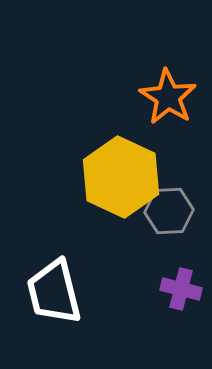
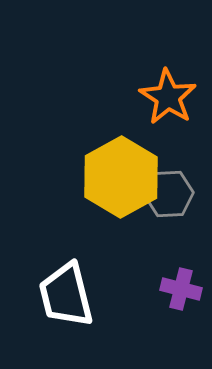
yellow hexagon: rotated 6 degrees clockwise
gray hexagon: moved 17 px up
white trapezoid: moved 12 px right, 3 px down
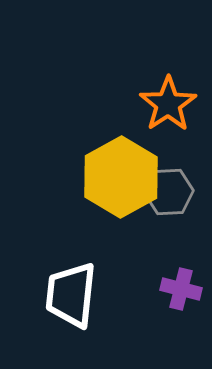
orange star: moved 7 px down; rotated 6 degrees clockwise
gray hexagon: moved 2 px up
white trapezoid: moved 5 px right; rotated 20 degrees clockwise
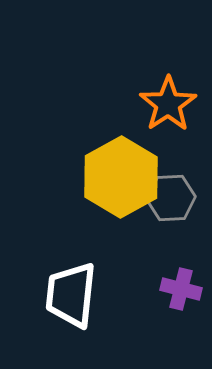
gray hexagon: moved 2 px right, 6 px down
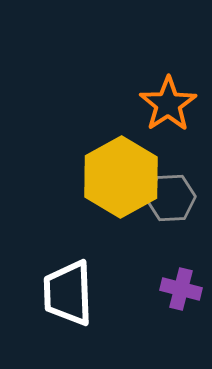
white trapezoid: moved 3 px left, 2 px up; rotated 8 degrees counterclockwise
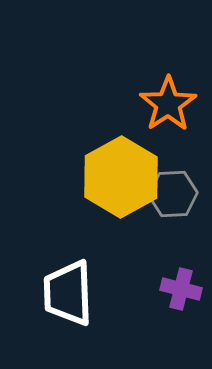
gray hexagon: moved 2 px right, 4 px up
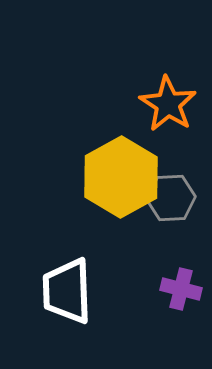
orange star: rotated 6 degrees counterclockwise
gray hexagon: moved 2 px left, 4 px down
white trapezoid: moved 1 px left, 2 px up
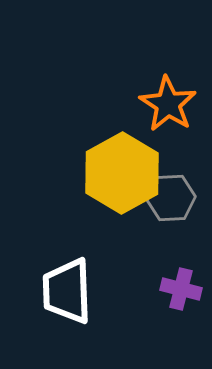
yellow hexagon: moved 1 px right, 4 px up
